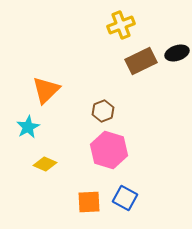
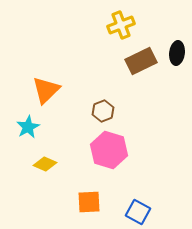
black ellipse: rotated 65 degrees counterclockwise
blue square: moved 13 px right, 14 px down
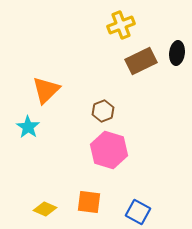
cyan star: rotated 10 degrees counterclockwise
yellow diamond: moved 45 px down
orange square: rotated 10 degrees clockwise
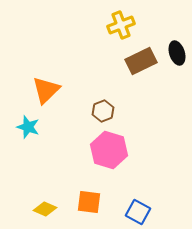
black ellipse: rotated 25 degrees counterclockwise
cyan star: rotated 15 degrees counterclockwise
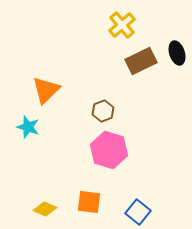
yellow cross: moved 1 px right; rotated 20 degrees counterclockwise
blue square: rotated 10 degrees clockwise
